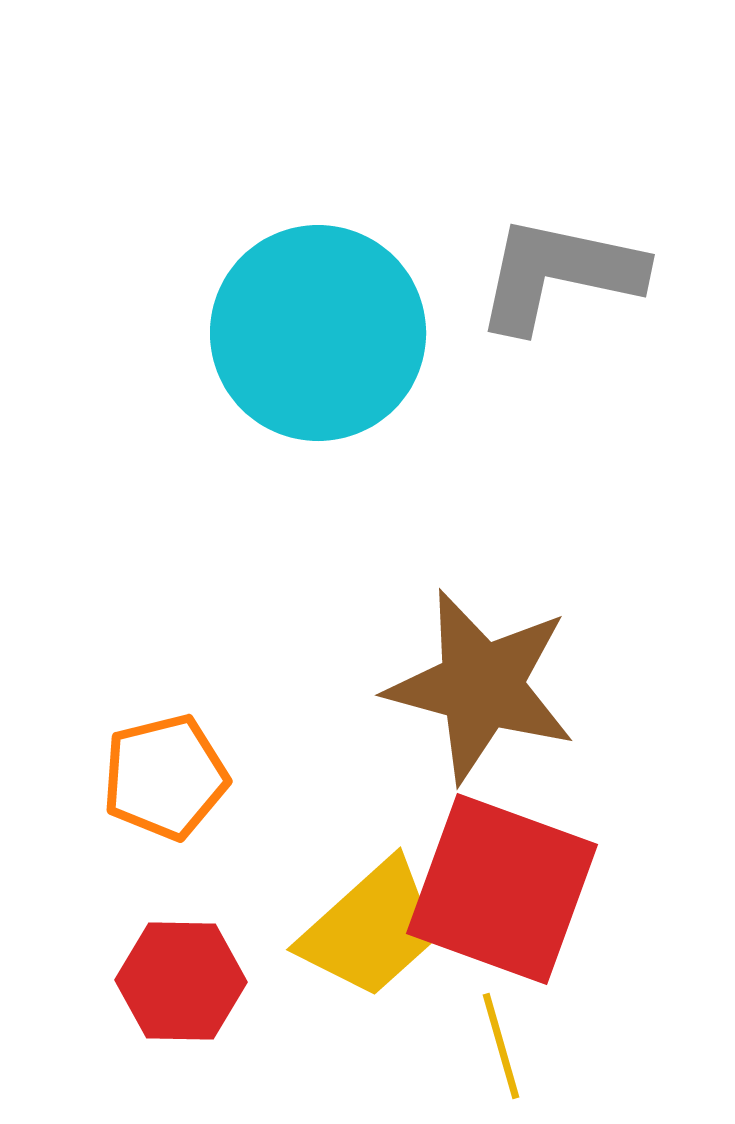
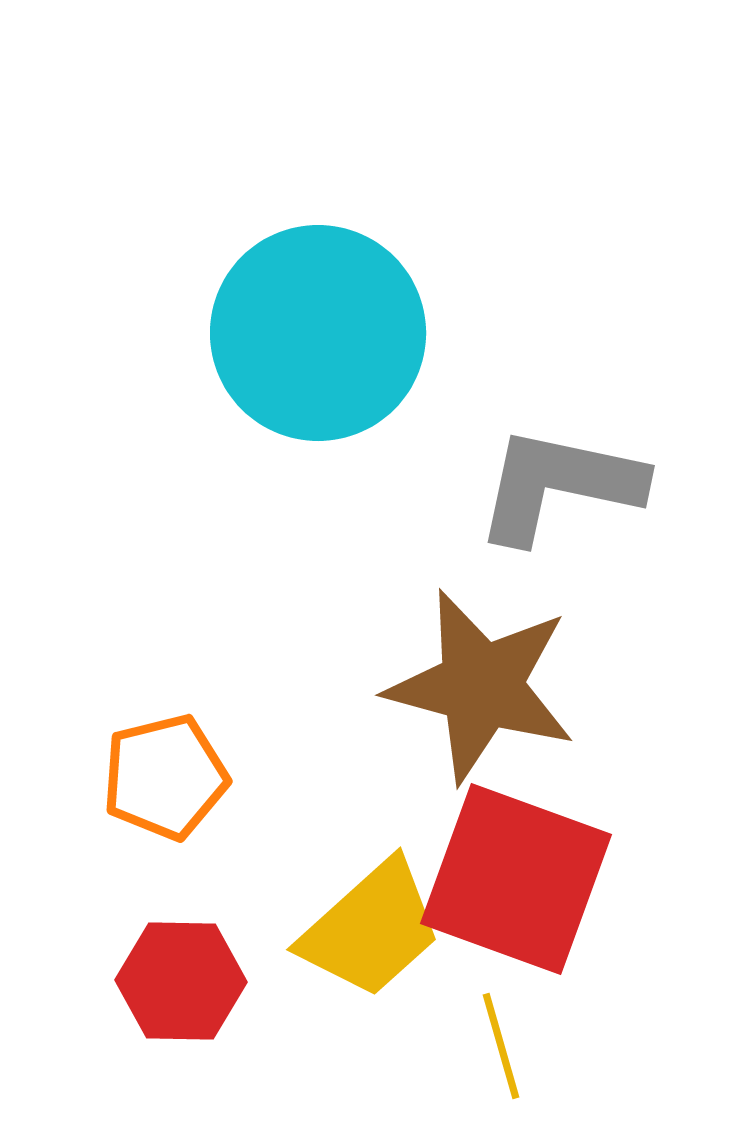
gray L-shape: moved 211 px down
red square: moved 14 px right, 10 px up
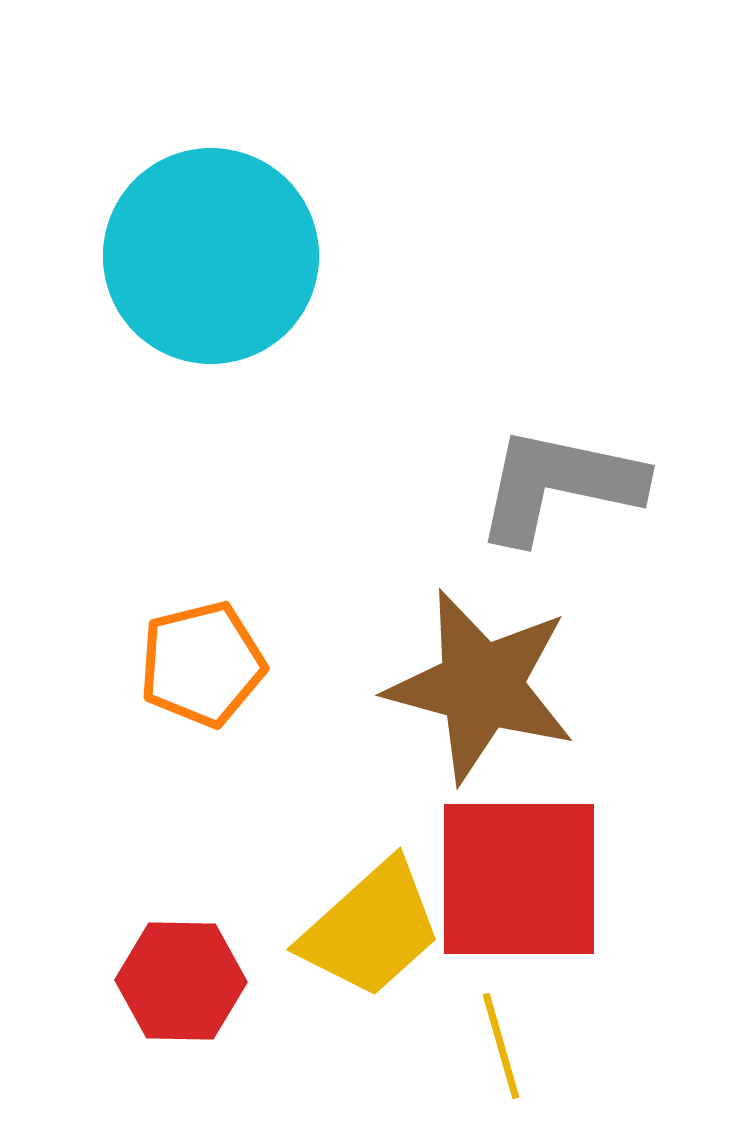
cyan circle: moved 107 px left, 77 px up
orange pentagon: moved 37 px right, 113 px up
red square: moved 3 px right; rotated 20 degrees counterclockwise
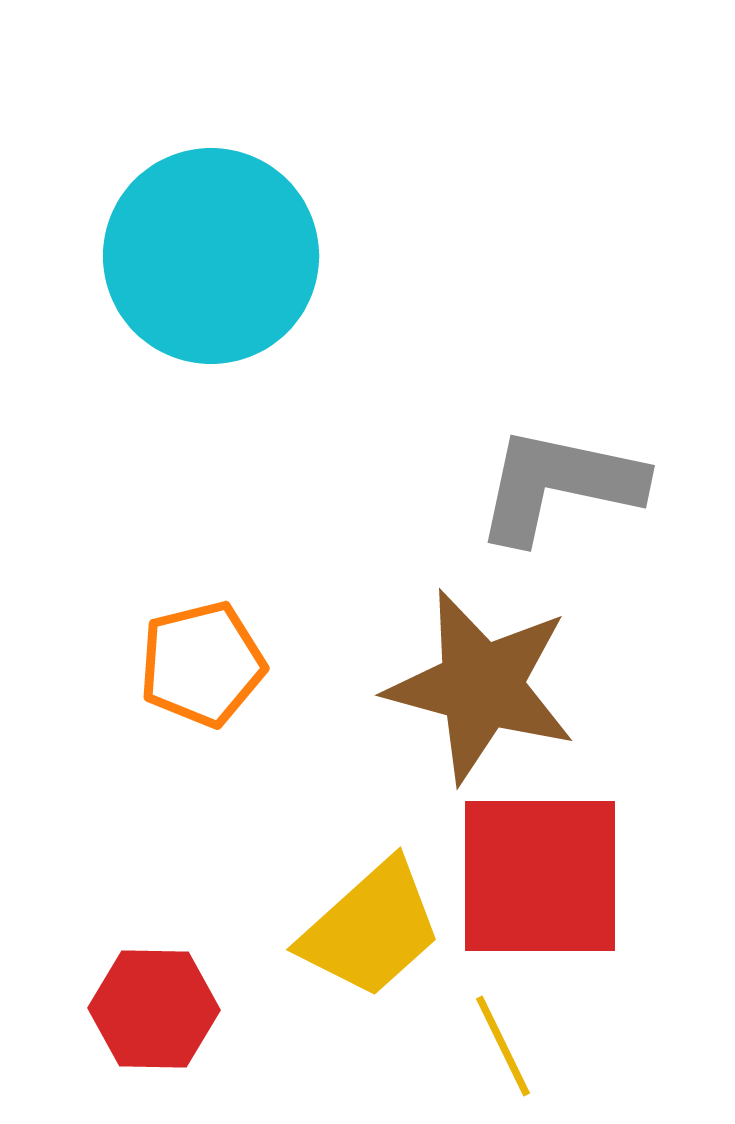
red square: moved 21 px right, 3 px up
red hexagon: moved 27 px left, 28 px down
yellow line: moved 2 px right; rotated 10 degrees counterclockwise
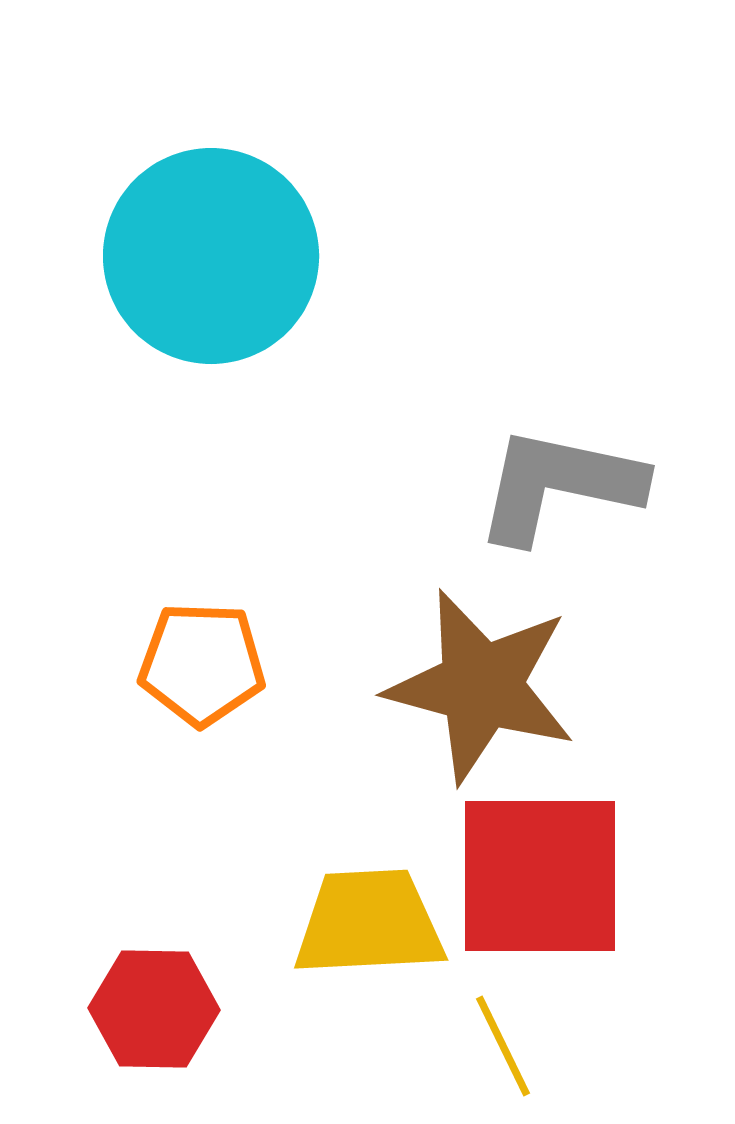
orange pentagon: rotated 16 degrees clockwise
yellow trapezoid: moved 2 px left, 6 px up; rotated 141 degrees counterclockwise
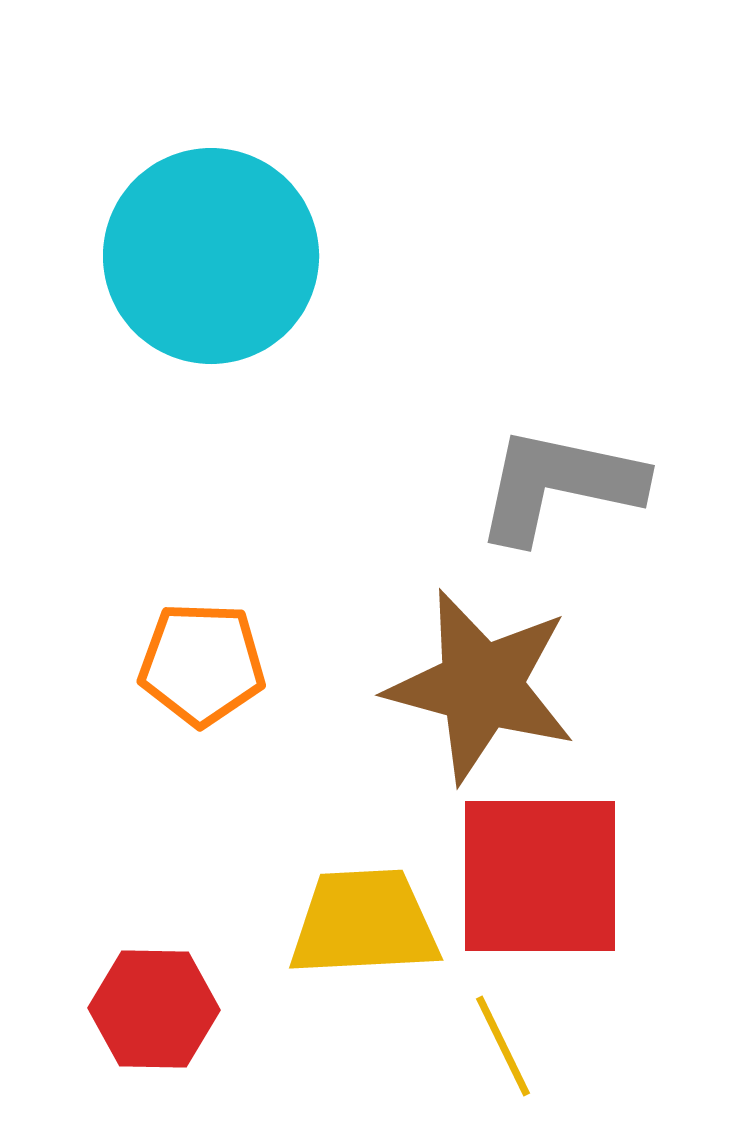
yellow trapezoid: moved 5 px left
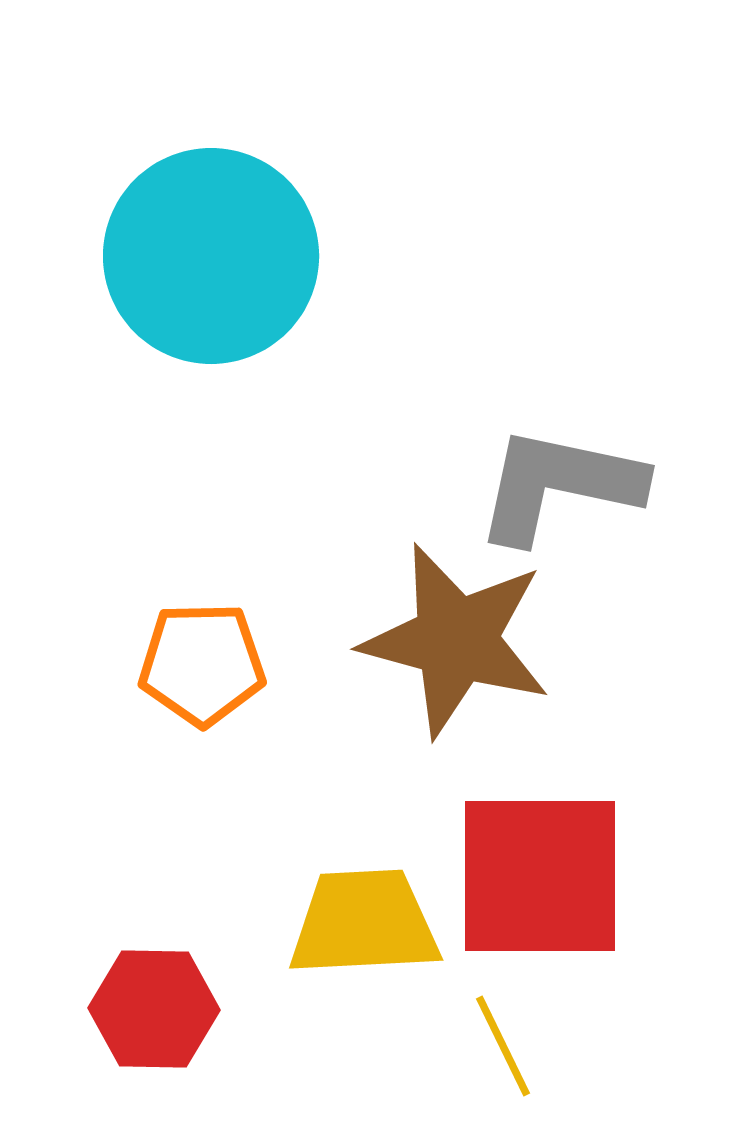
orange pentagon: rotated 3 degrees counterclockwise
brown star: moved 25 px left, 46 px up
